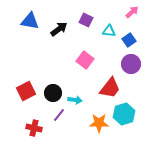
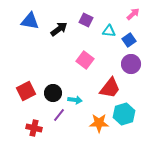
pink arrow: moved 1 px right, 2 px down
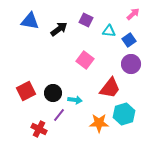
red cross: moved 5 px right, 1 px down; rotated 14 degrees clockwise
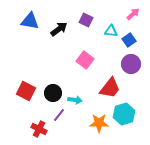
cyan triangle: moved 2 px right
red square: rotated 36 degrees counterclockwise
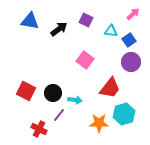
purple circle: moved 2 px up
